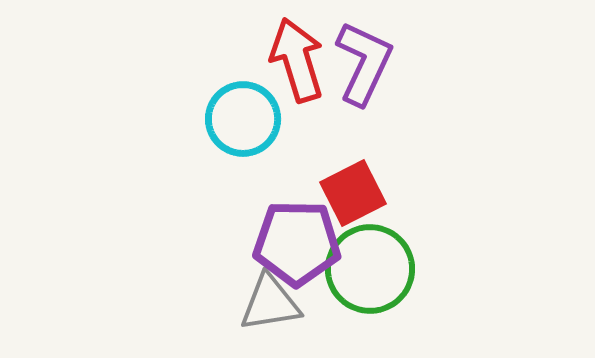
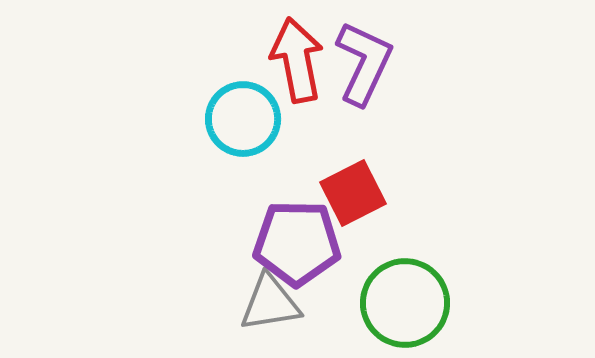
red arrow: rotated 6 degrees clockwise
green circle: moved 35 px right, 34 px down
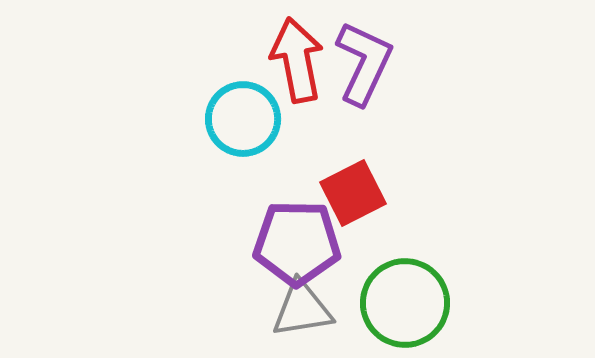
gray triangle: moved 32 px right, 6 px down
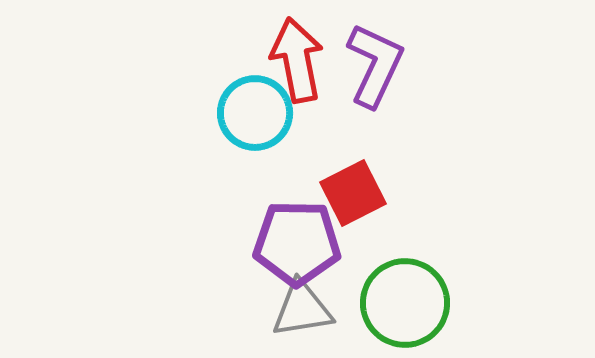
purple L-shape: moved 11 px right, 2 px down
cyan circle: moved 12 px right, 6 px up
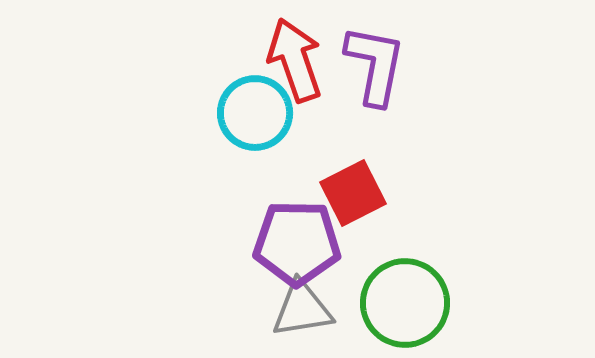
red arrow: moved 2 px left; rotated 8 degrees counterclockwise
purple L-shape: rotated 14 degrees counterclockwise
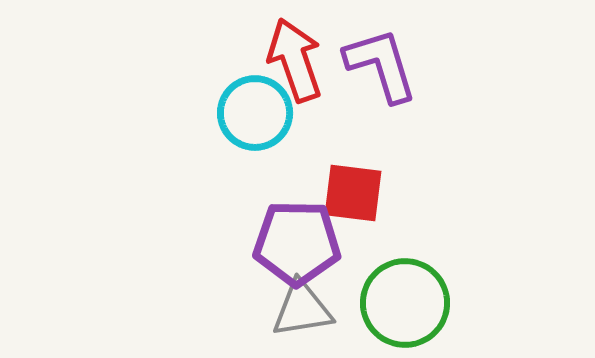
purple L-shape: moved 6 px right; rotated 28 degrees counterclockwise
red square: rotated 34 degrees clockwise
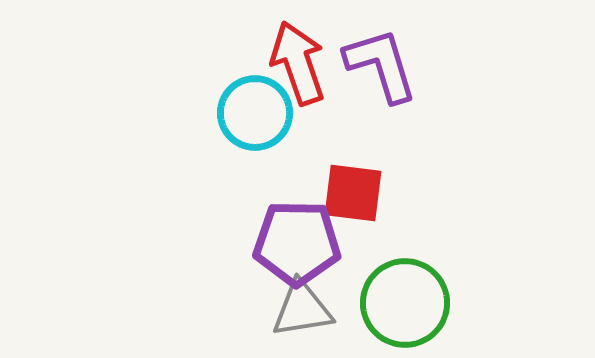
red arrow: moved 3 px right, 3 px down
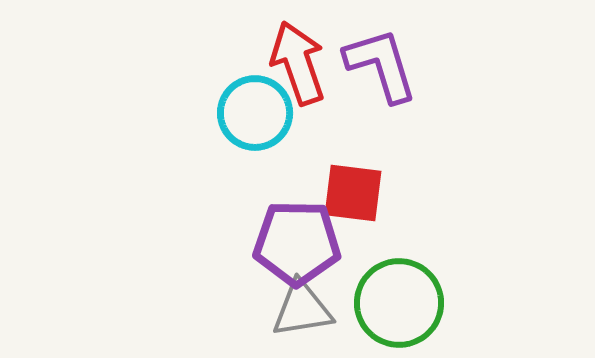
green circle: moved 6 px left
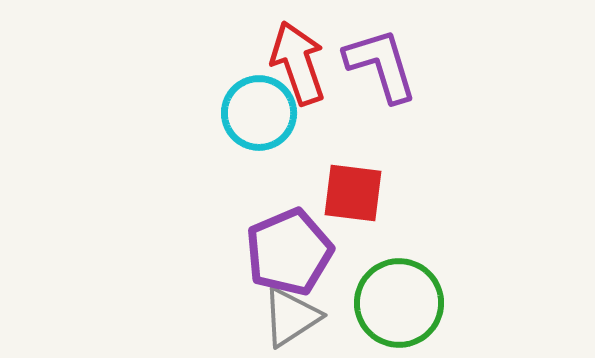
cyan circle: moved 4 px right
purple pentagon: moved 8 px left, 9 px down; rotated 24 degrees counterclockwise
gray triangle: moved 11 px left, 8 px down; rotated 24 degrees counterclockwise
